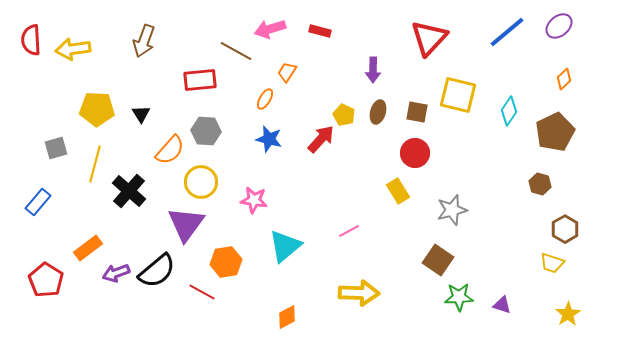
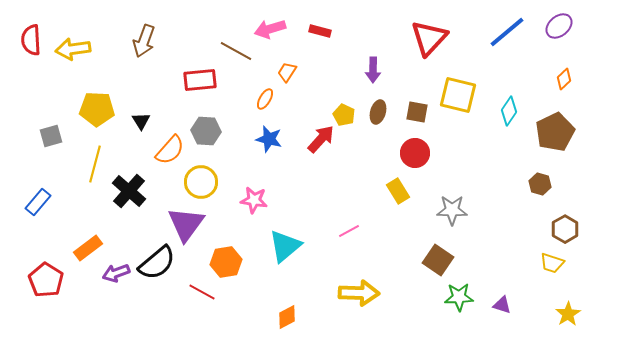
black triangle at (141, 114): moved 7 px down
gray square at (56, 148): moved 5 px left, 12 px up
gray star at (452, 210): rotated 16 degrees clockwise
black semicircle at (157, 271): moved 8 px up
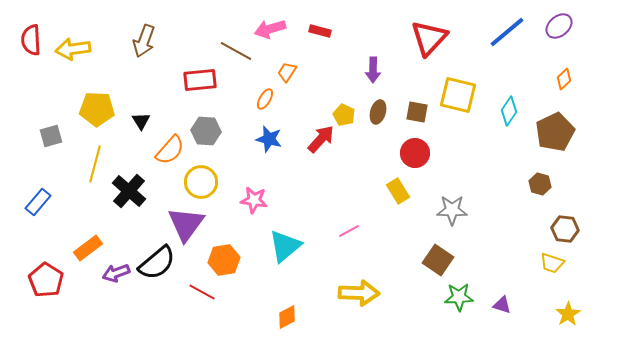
brown hexagon at (565, 229): rotated 24 degrees counterclockwise
orange hexagon at (226, 262): moved 2 px left, 2 px up
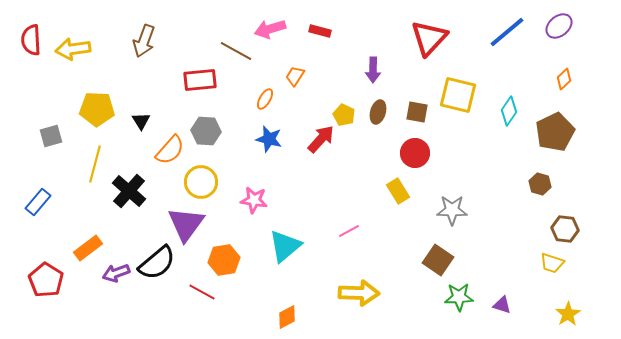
orange trapezoid at (287, 72): moved 8 px right, 4 px down
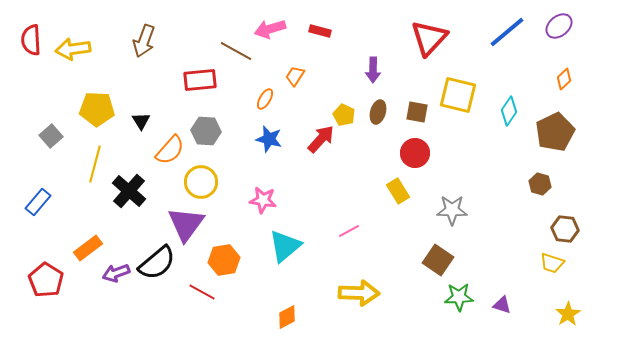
gray square at (51, 136): rotated 25 degrees counterclockwise
pink star at (254, 200): moved 9 px right
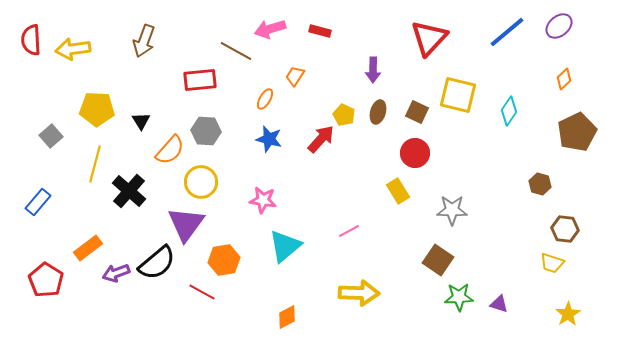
brown square at (417, 112): rotated 15 degrees clockwise
brown pentagon at (555, 132): moved 22 px right
purple triangle at (502, 305): moved 3 px left, 1 px up
